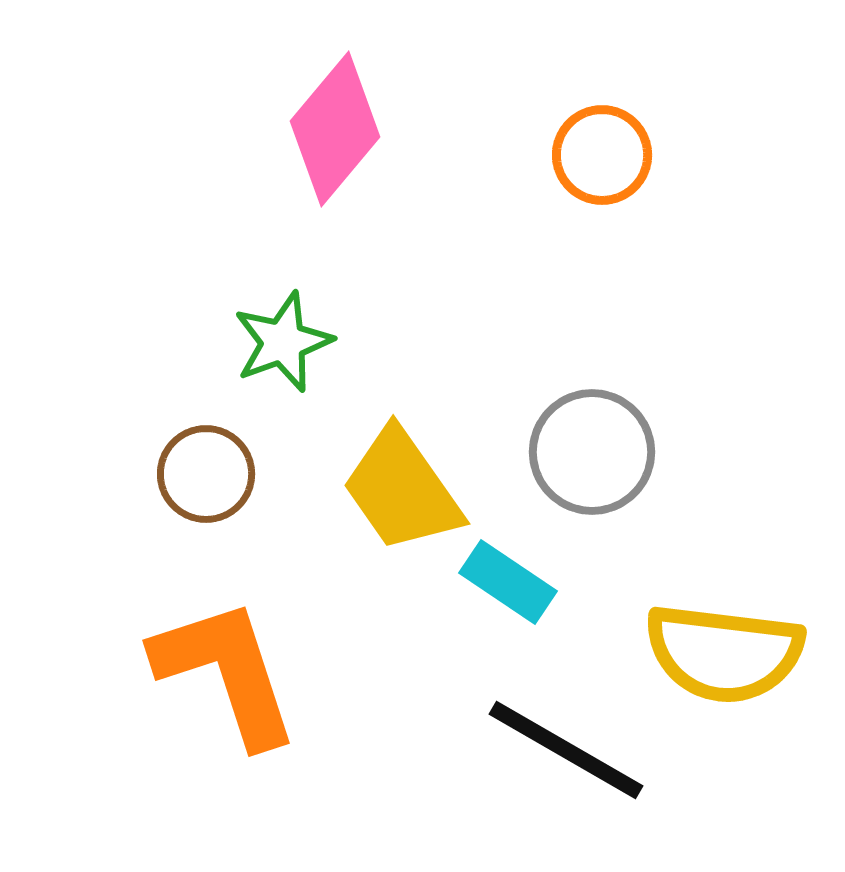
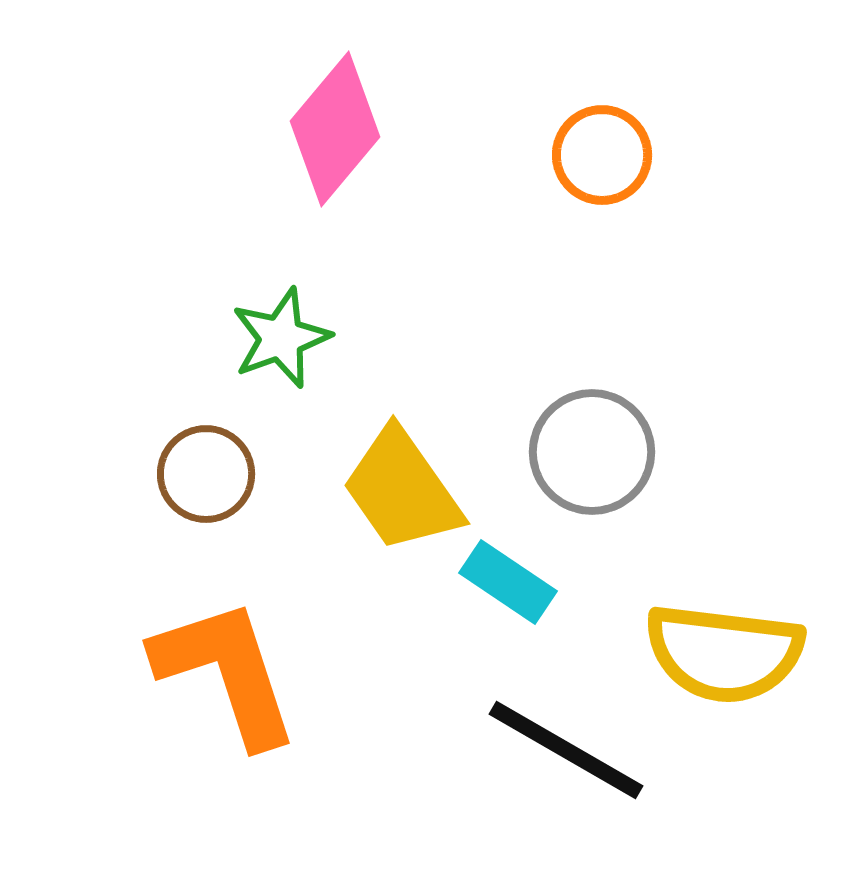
green star: moved 2 px left, 4 px up
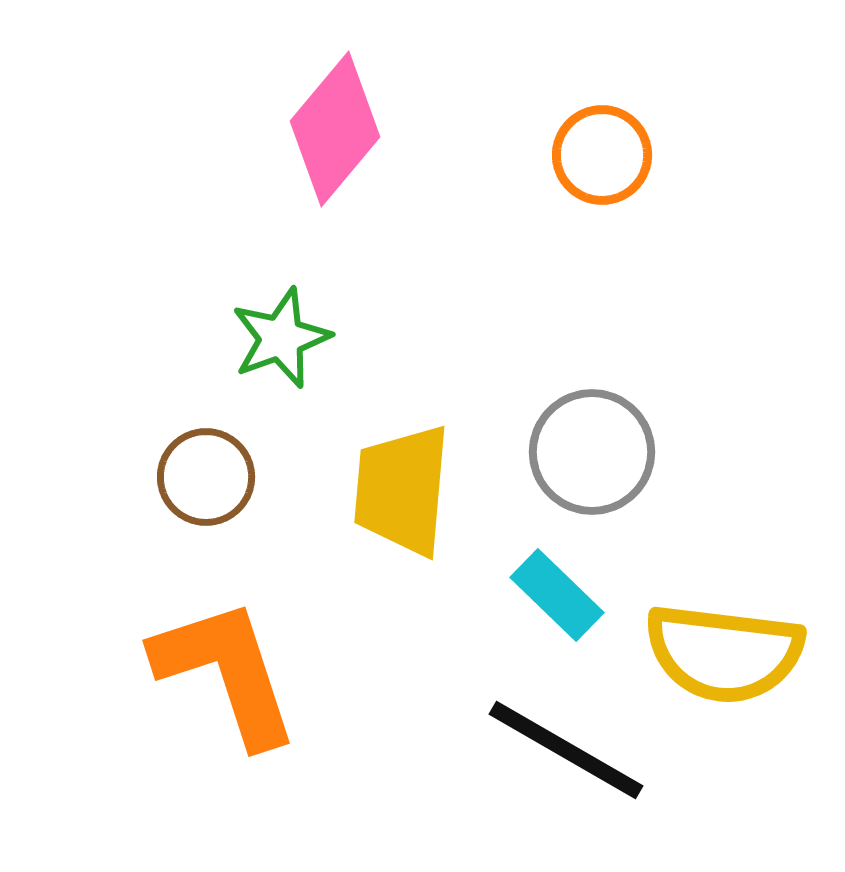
brown circle: moved 3 px down
yellow trapezoid: rotated 40 degrees clockwise
cyan rectangle: moved 49 px right, 13 px down; rotated 10 degrees clockwise
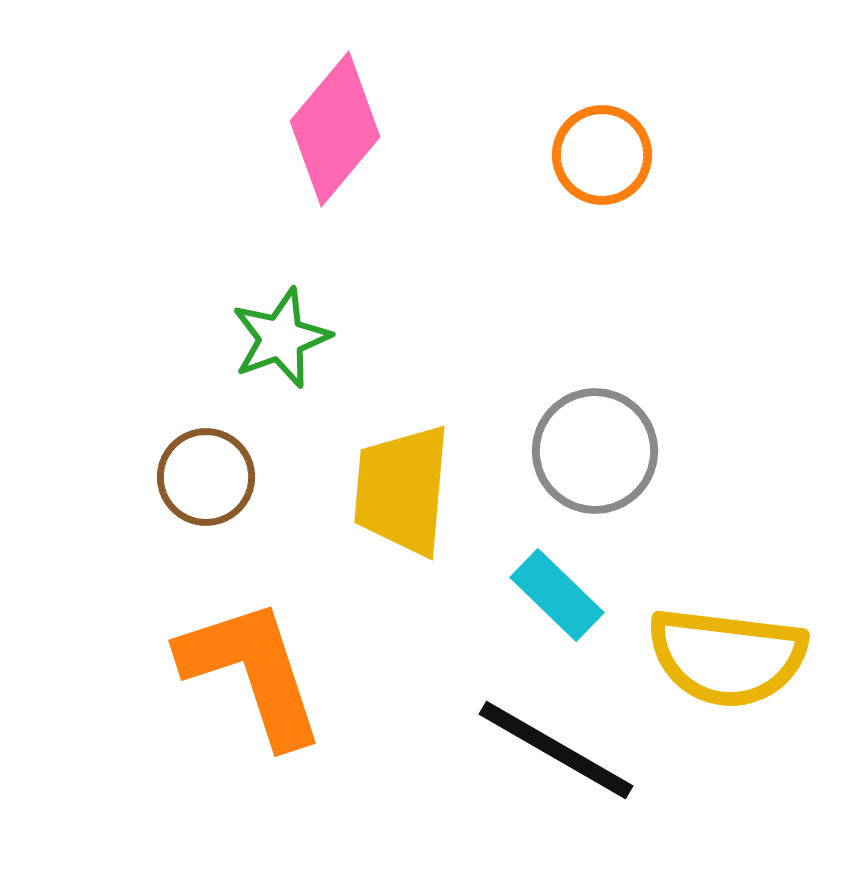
gray circle: moved 3 px right, 1 px up
yellow semicircle: moved 3 px right, 4 px down
orange L-shape: moved 26 px right
black line: moved 10 px left
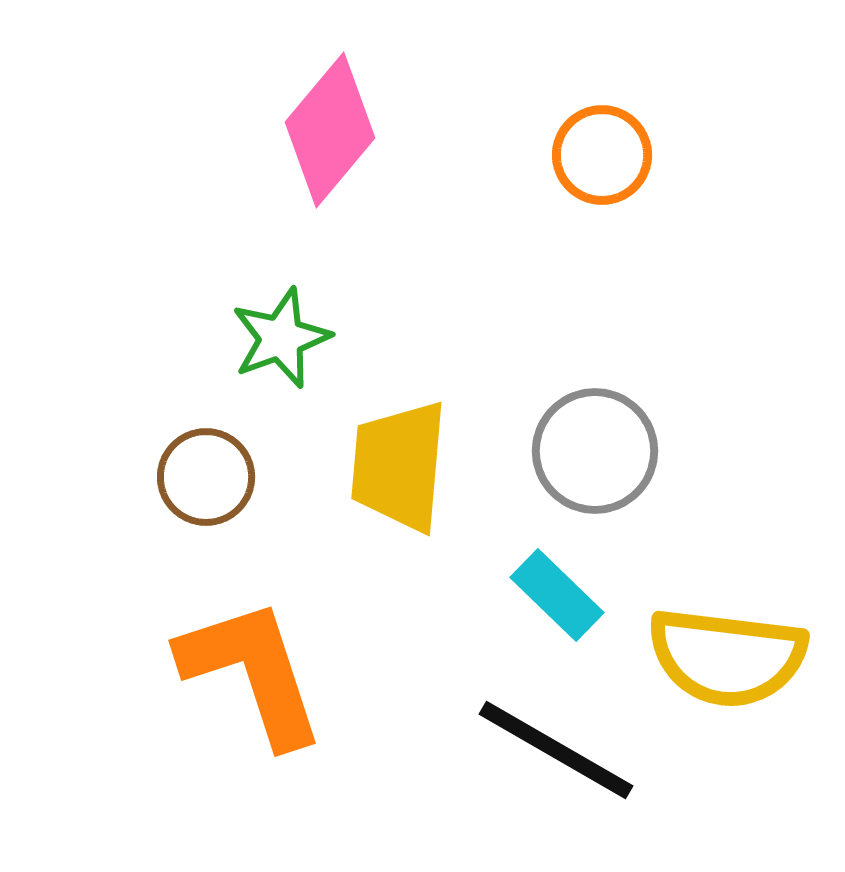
pink diamond: moved 5 px left, 1 px down
yellow trapezoid: moved 3 px left, 24 px up
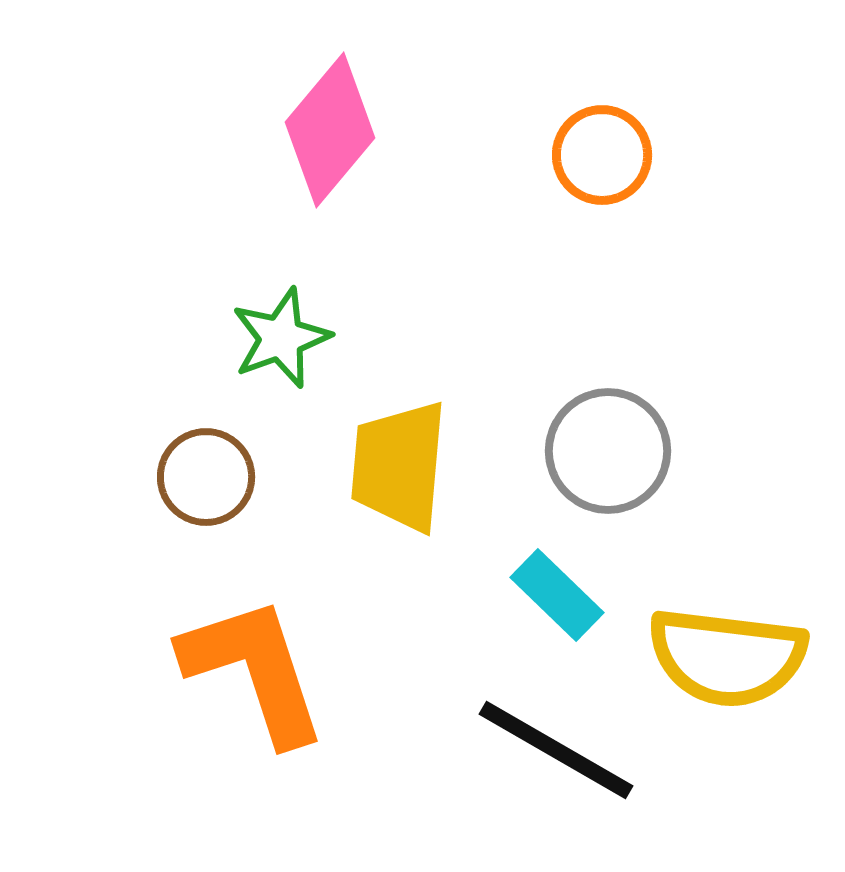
gray circle: moved 13 px right
orange L-shape: moved 2 px right, 2 px up
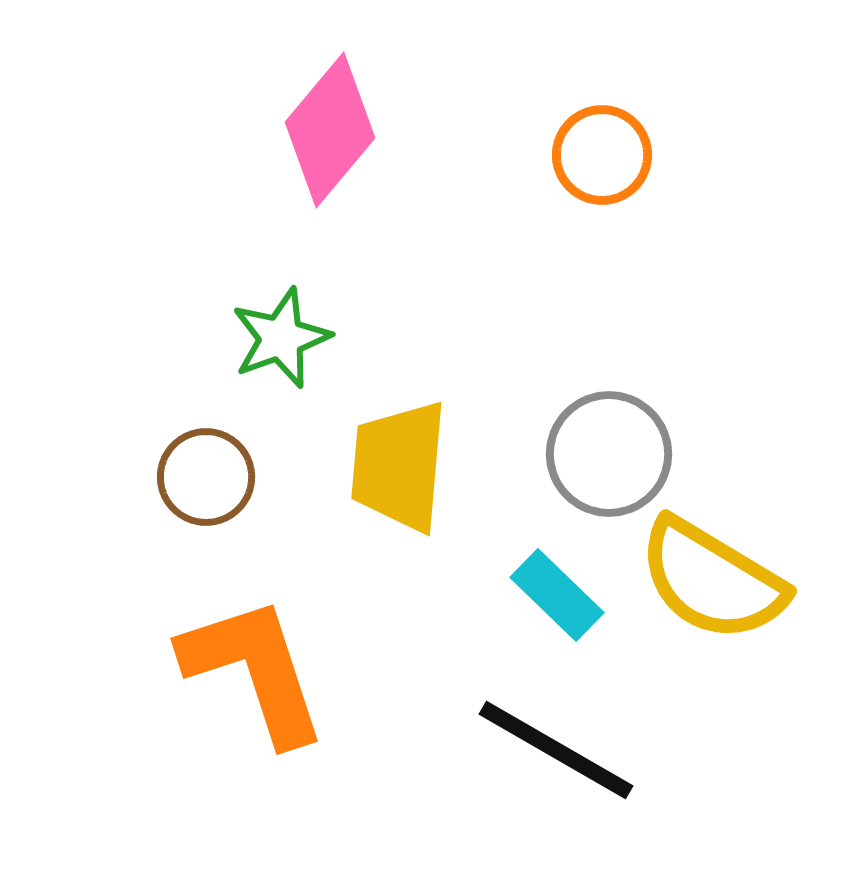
gray circle: moved 1 px right, 3 px down
yellow semicircle: moved 15 px left, 77 px up; rotated 24 degrees clockwise
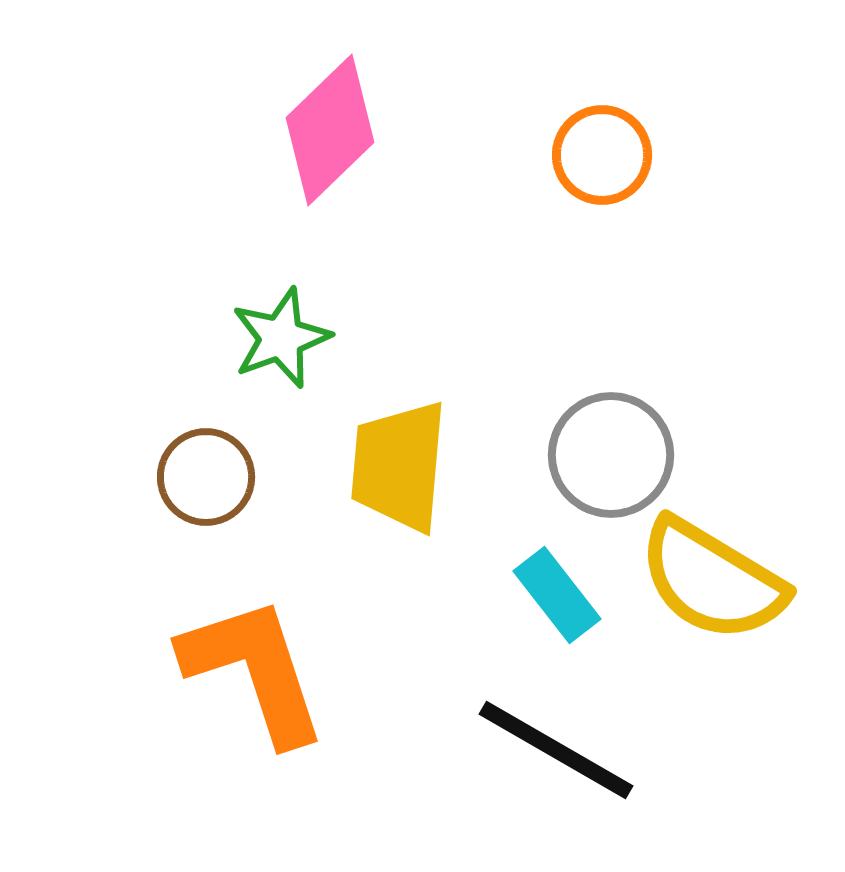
pink diamond: rotated 6 degrees clockwise
gray circle: moved 2 px right, 1 px down
cyan rectangle: rotated 8 degrees clockwise
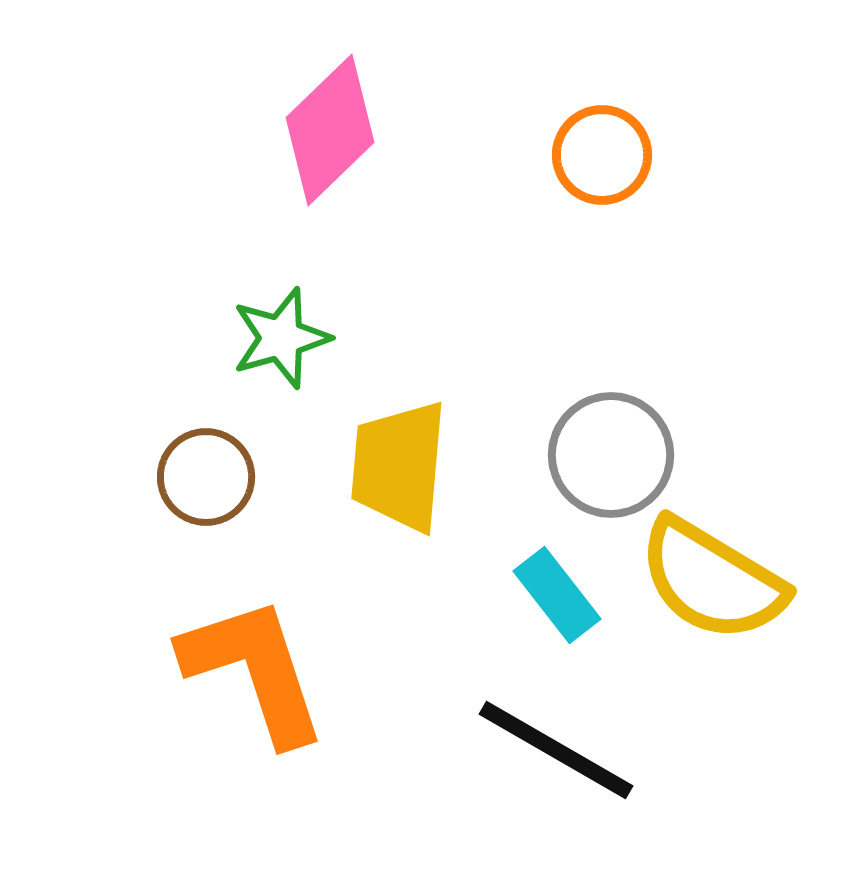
green star: rotated 4 degrees clockwise
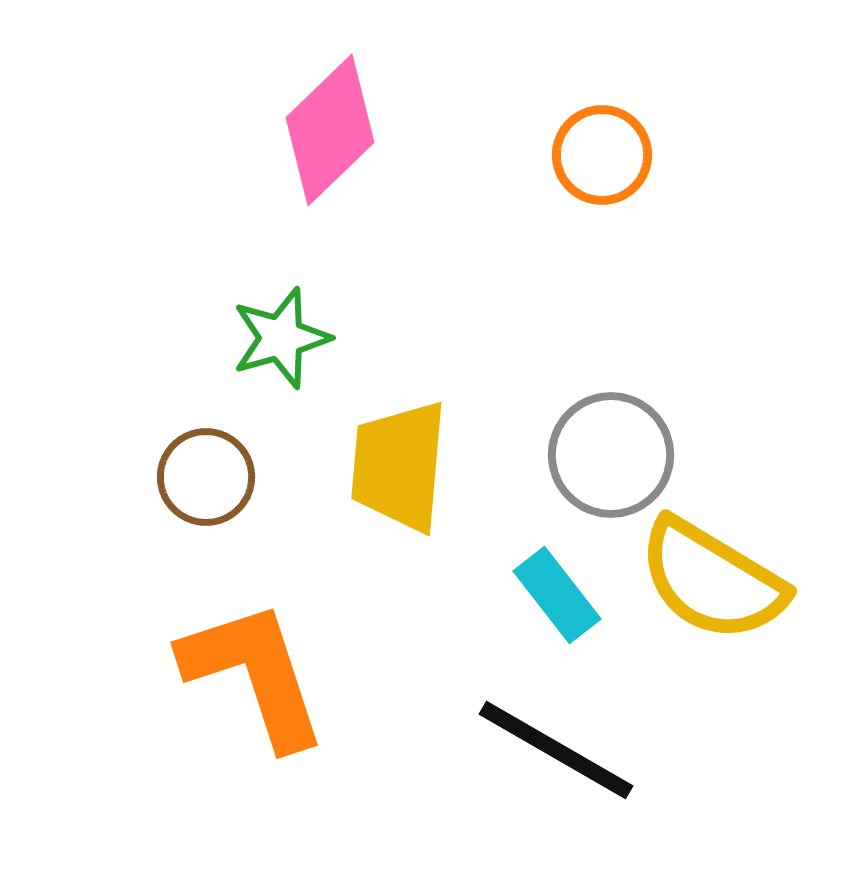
orange L-shape: moved 4 px down
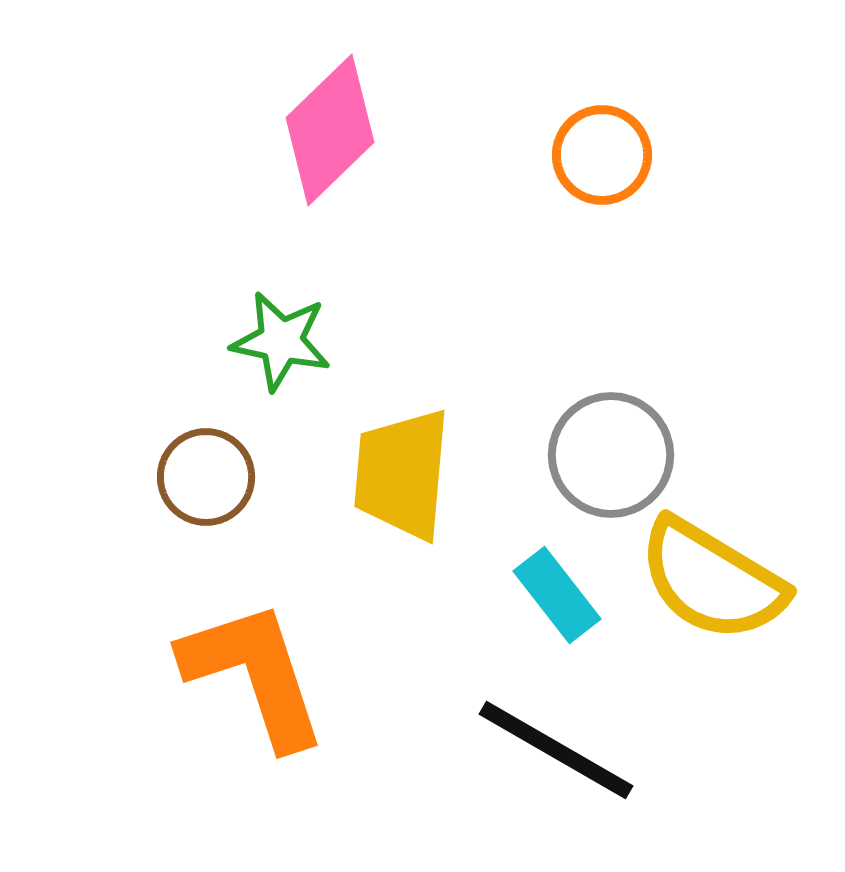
green star: moved 3 px down; rotated 28 degrees clockwise
yellow trapezoid: moved 3 px right, 8 px down
